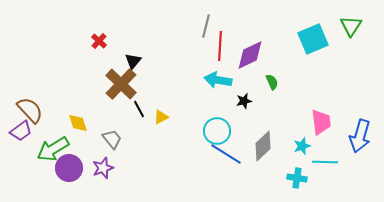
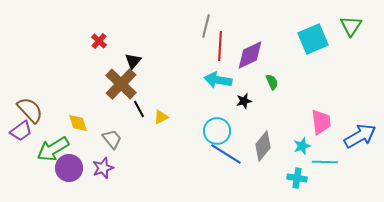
blue arrow: rotated 136 degrees counterclockwise
gray diamond: rotated 8 degrees counterclockwise
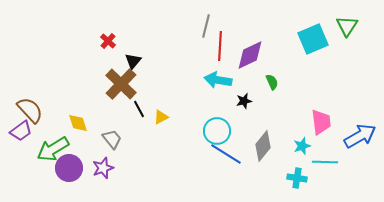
green triangle: moved 4 px left
red cross: moved 9 px right
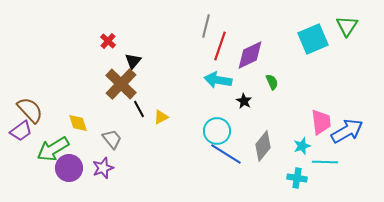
red line: rotated 16 degrees clockwise
black star: rotated 28 degrees counterclockwise
blue arrow: moved 13 px left, 5 px up
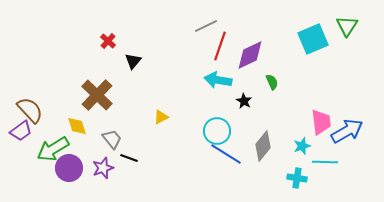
gray line: rotated 50 degrees clockwise
brown cross: moved 24 px left, 11 px down
black line: moved 10 px left, 49 px down; rotated 42 degrees counterclockwise
yellow diamond: moved 1 px left, 3 px down
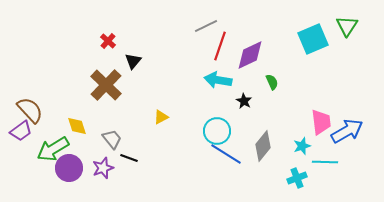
brown cross: moved 9 px right, 10 px up
cyan cross: rotated 30 degrees counterclockwise
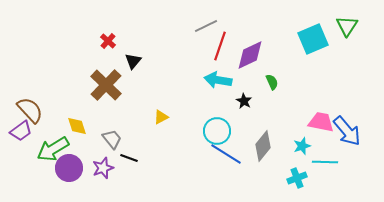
pink trapezoid: rotated 72 degrees counterclockwise
blue arrow: rotated 80 degrees clockwise
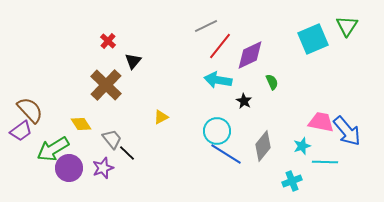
red line: rotated 20 degrees clockwise
yellow diamond: moved 4 px right, 2 px up; rotated 15 degrees counterclockwise
black line: moved 2 px left, 5 px up; rotated 24 degrees clockwise
cyan cross: moved 5 px left, 3 px down
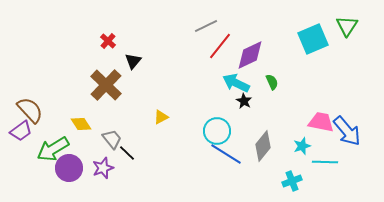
cyan arrow: moved 18 px right, 3 px down; rotated 16 degrees clockwise
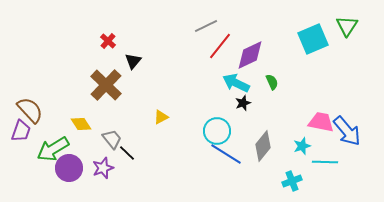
black star: moved 1 px left, 2 px down; rotated 21 degrees clockwise
purple trapezoid: rotated 35 degrees counterclockwise
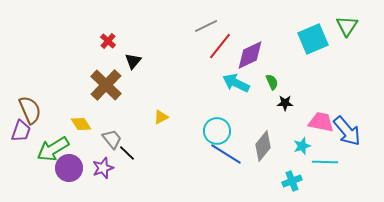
black star: moved 42 px right; rotated 21 degrees clockwise
brown semicircle: rotated 20 degrees clockwise
